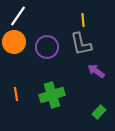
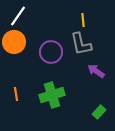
purple circle: moved 4 px right, 5 px down
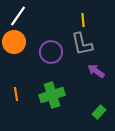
gray L-shape: moved 1 px right
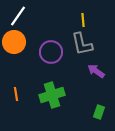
green rectangle: rotated 24 degrees counterclockwise
